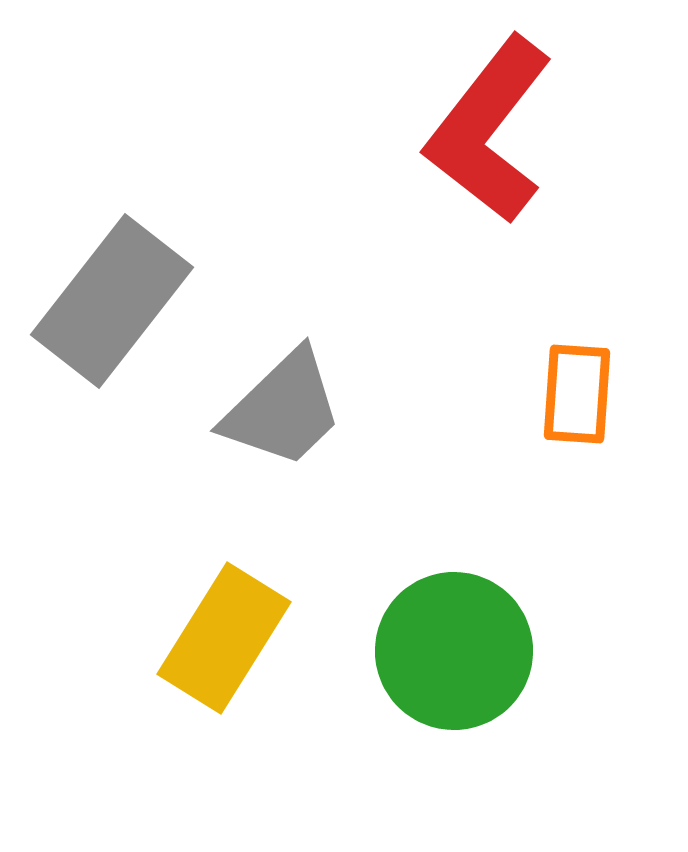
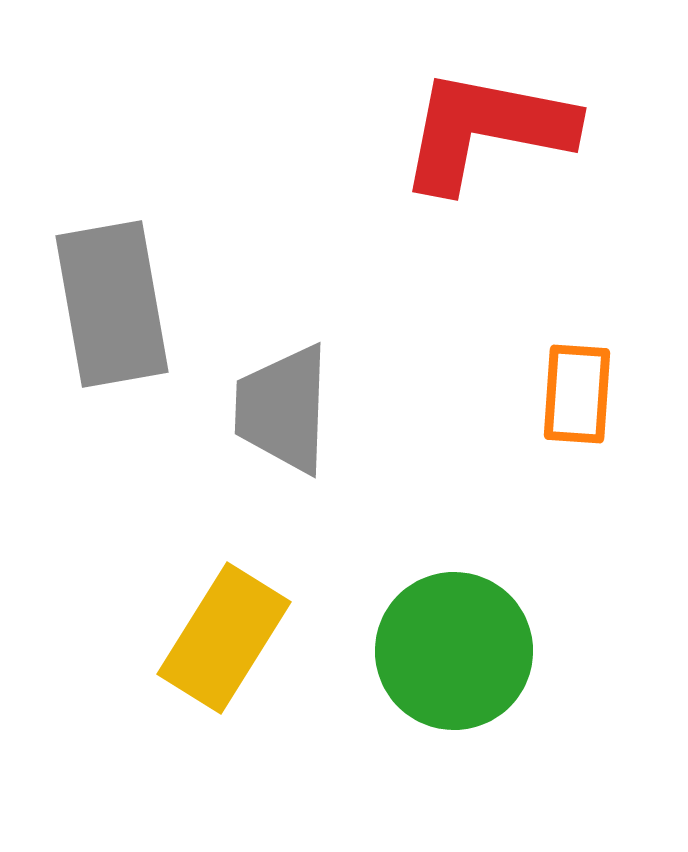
red L-shape: moved 3 px left; rotated 63 degrees clockwise
gray rectangle: moved 3 px down; rotated 48 degrees counterclockwise
gray trapezoid: rotated 136 degrees clockwise
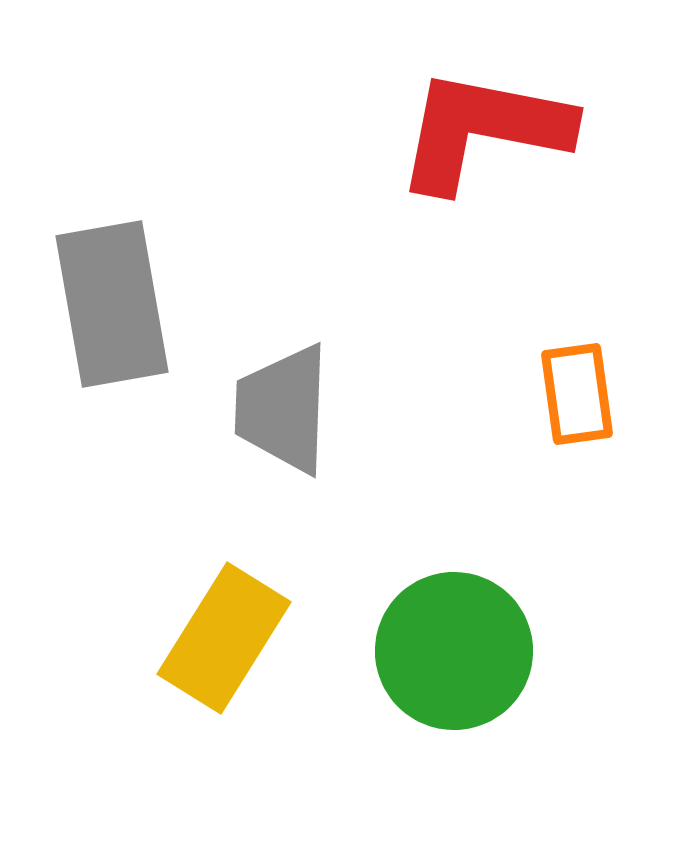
red L-shape: moved 3 px left
orange rectangle: rotated 12 degrees counterclockwise
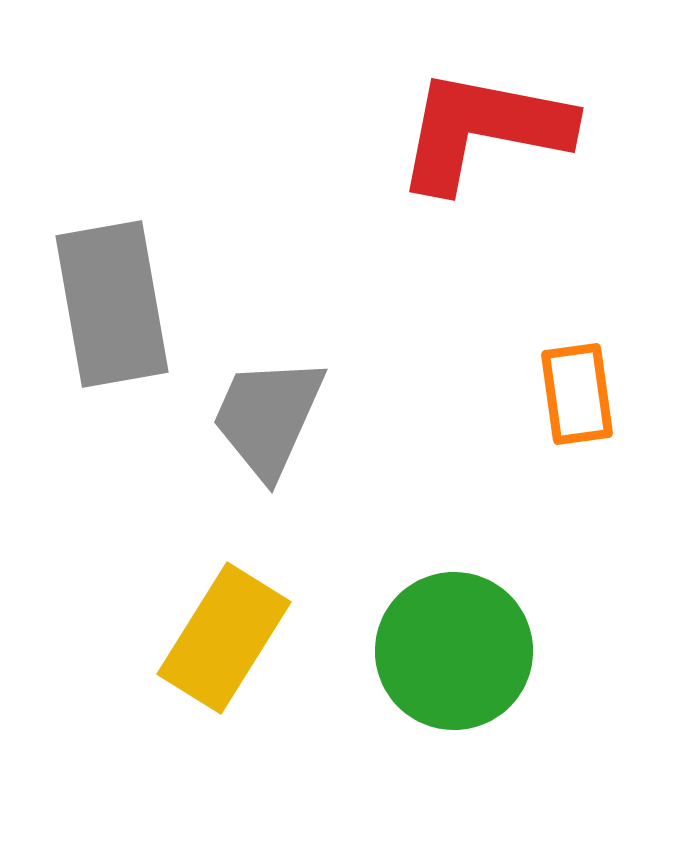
gray trapezoid: moved 15 px left, 8 px down; rotated 22 degrees clockwise
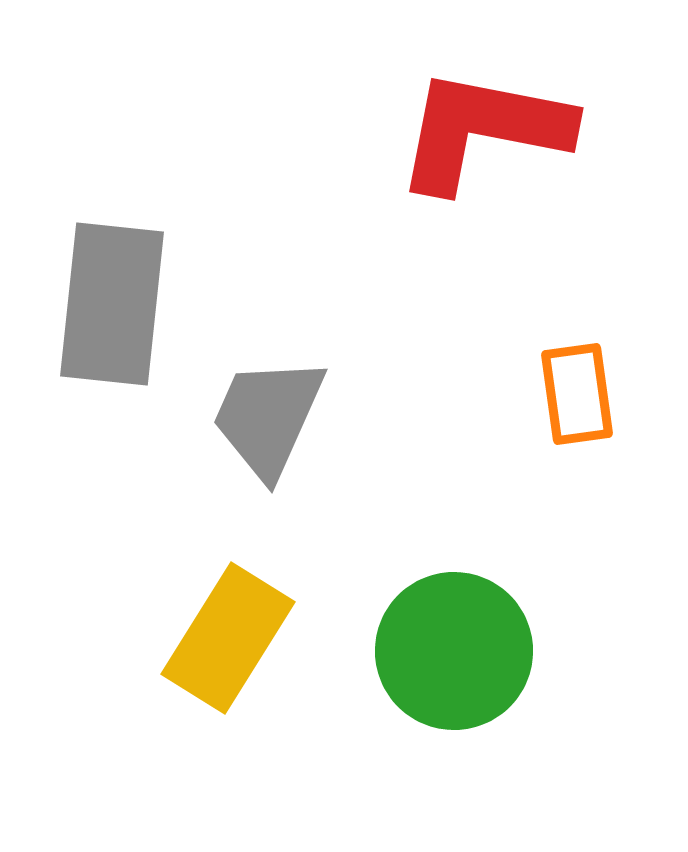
gray rectangle: rotated 16 degrees clockwise
yellow rectangle: moved 4 px right
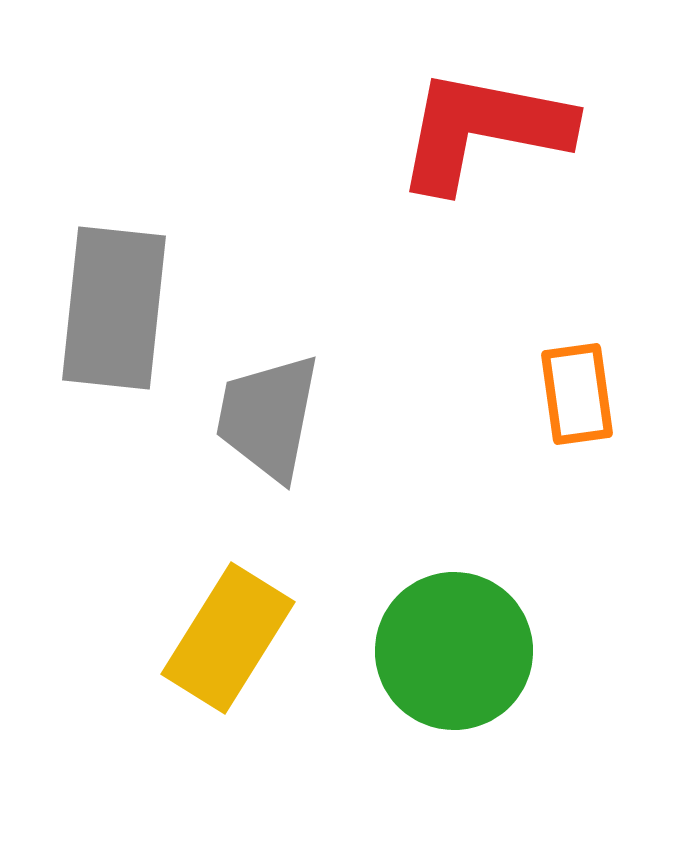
gray rectangle: moved 2 px right, 4 px down
gray trapezoid: rotated 13 degrees counterclockwise
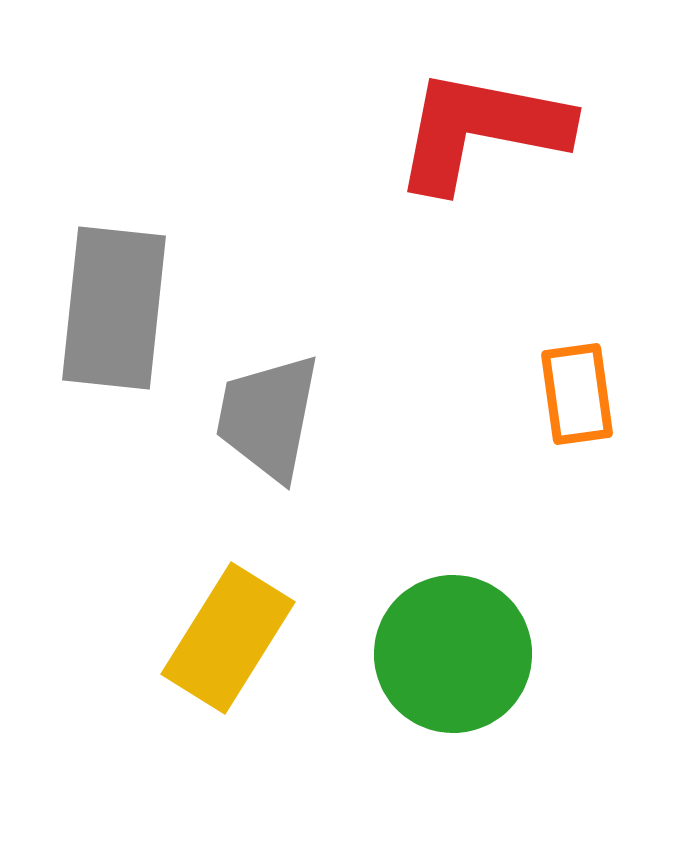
red L-shape: moved 2 px left
green circle: moved 1 px left, 3 px down
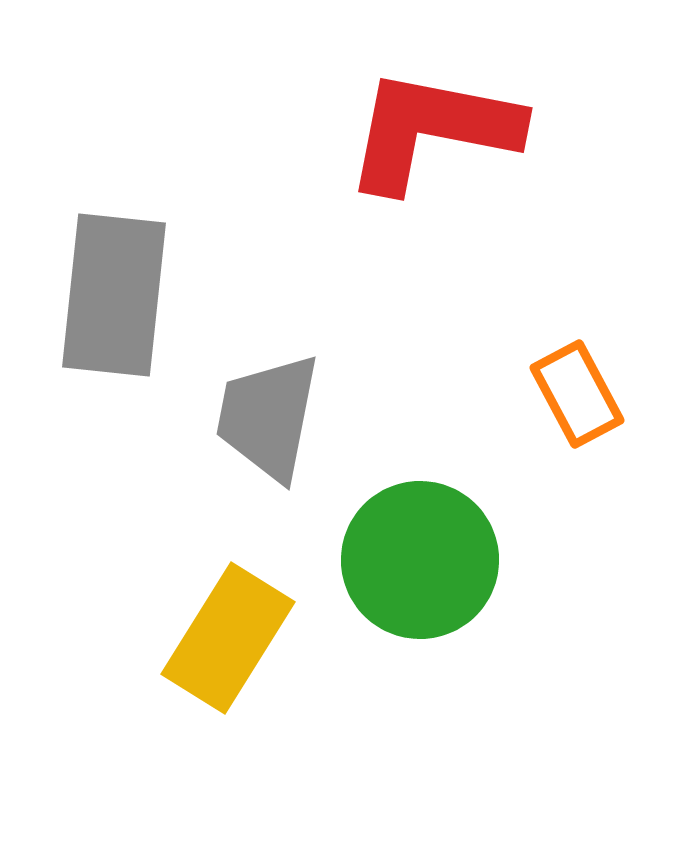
red L-shape: moved 49 px left
gray rectangle: moved 13 px up
orange rectangle: rotated 20 degrees counterclockwise
green circle: moved 33 px left, 94 px up
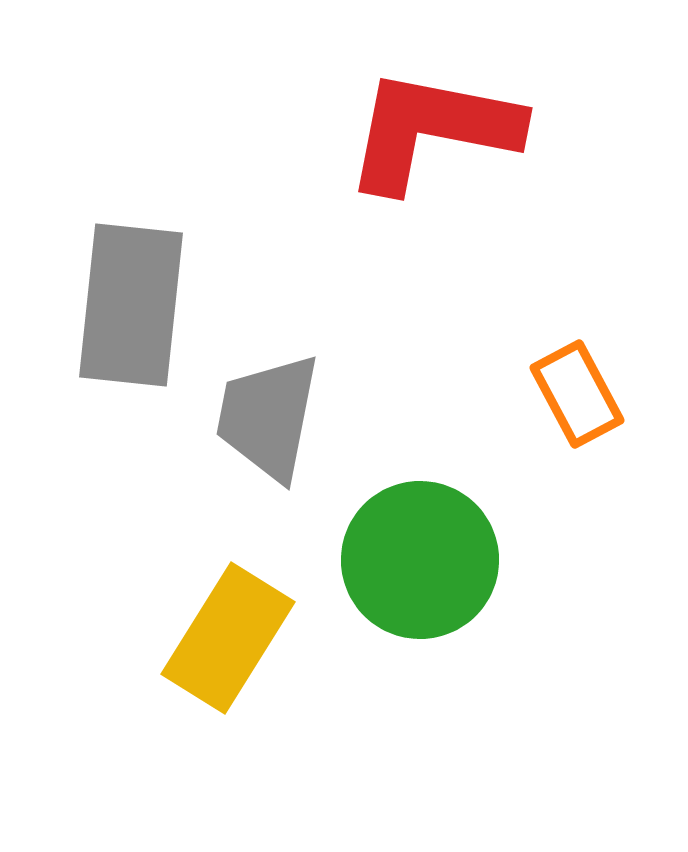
gray rectangle: moved 17 px right, 10 px down
